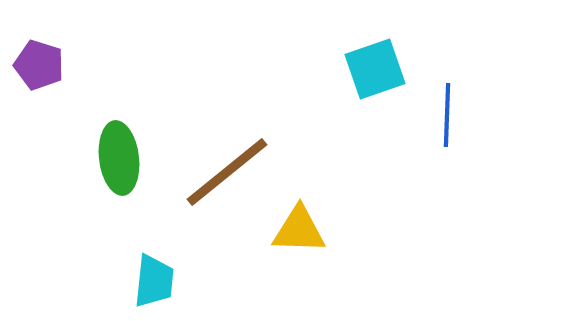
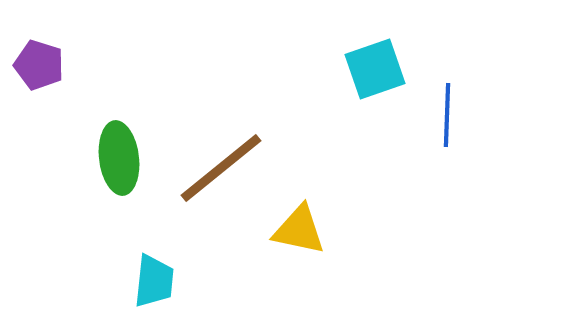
brown line: moved 6 px left, 4 px up
yellow triangle: rotated 10 degrees clockwise
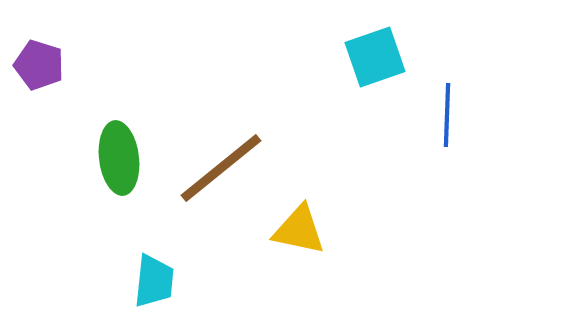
cyan square: moved 12 px up
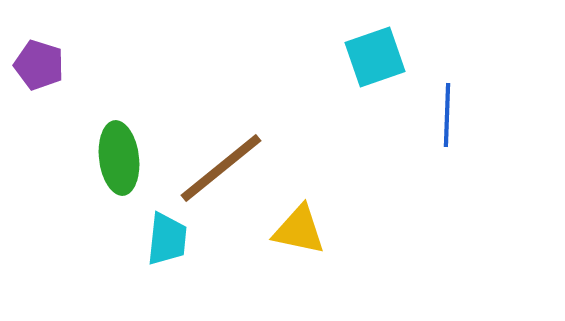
cyan trapezoid: moved 13 px right, 42 px up
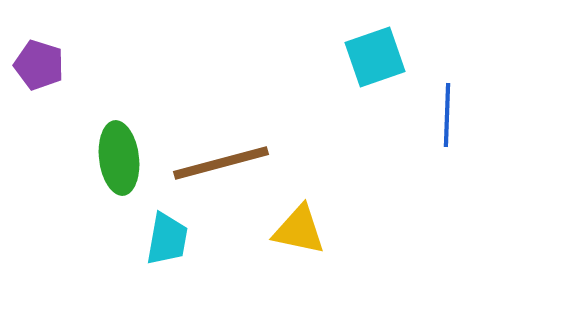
brown line: moved 5 px up; rotated 24 degrees clockwise
cyan trapezoid: rotated 4 degrees clockwise
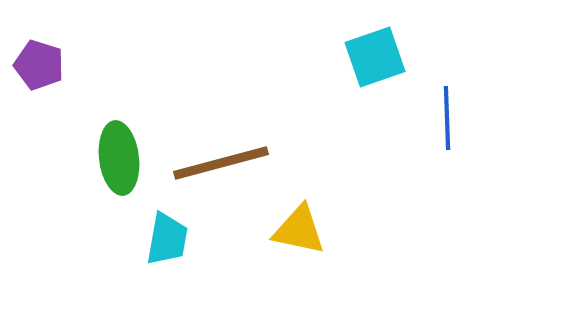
blue line: moved 3 px down; rotated 4 degrees counterclockwise
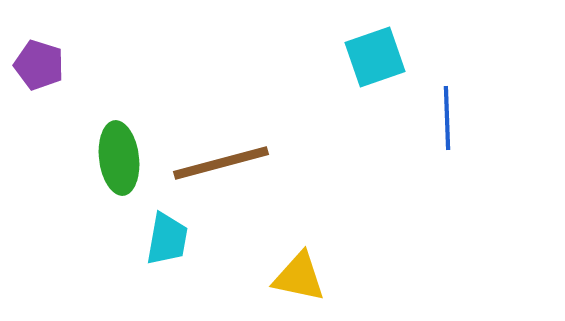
yellow triangle: moved 47 px down
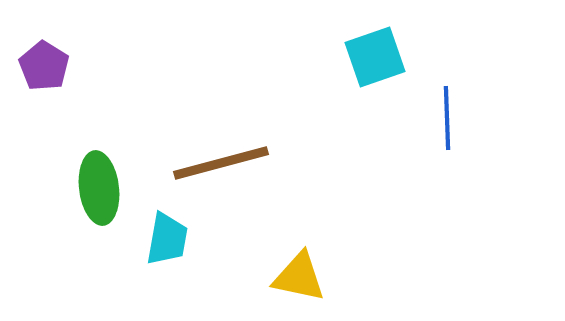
purple pentagon: moved 5 px right, 1 px down; rotated 15 degrees clockwise
green ellipse: moved 20 px left, 30 px down
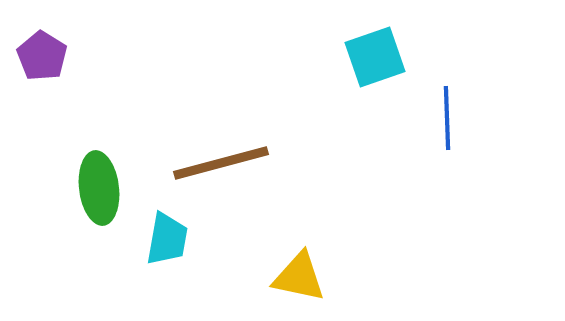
purple pentagon: moved 2 px left, 10 px up
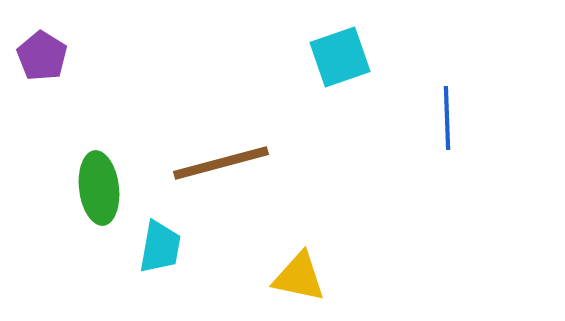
cyan square: moved 35 px left
cyan trapezoid: moved 7 px left, 8 px down
